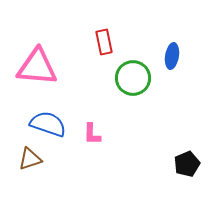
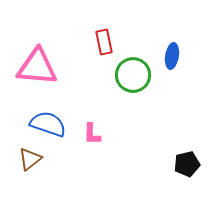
green circle: moved 3 px up
brown triangle: rotated 20 degrees counterclockwise
black pentagon: rotated 10 degrees clockwise
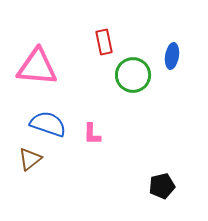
black pentagon: moved 25 px left, 22 px down
